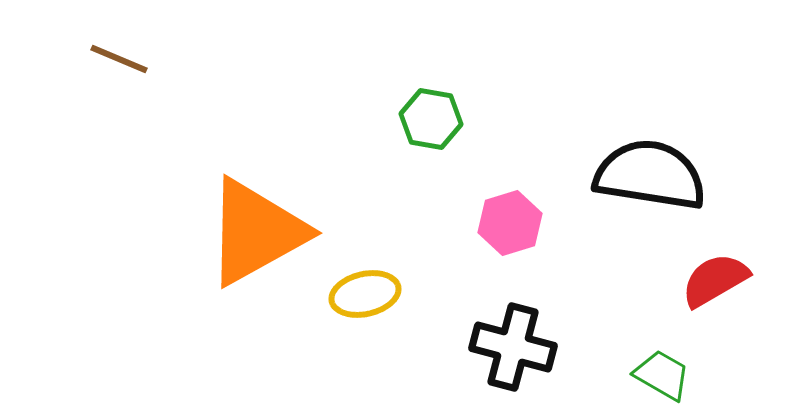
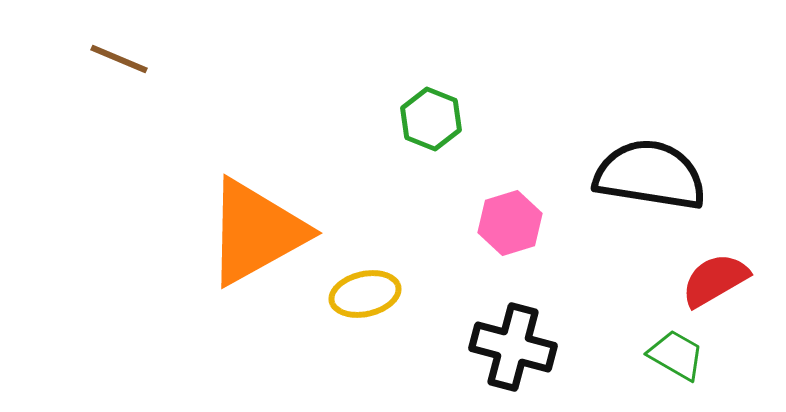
green hexagon: rotated 12 degrees clockwise
green trapezoid: moved 14 px right, 20 px up
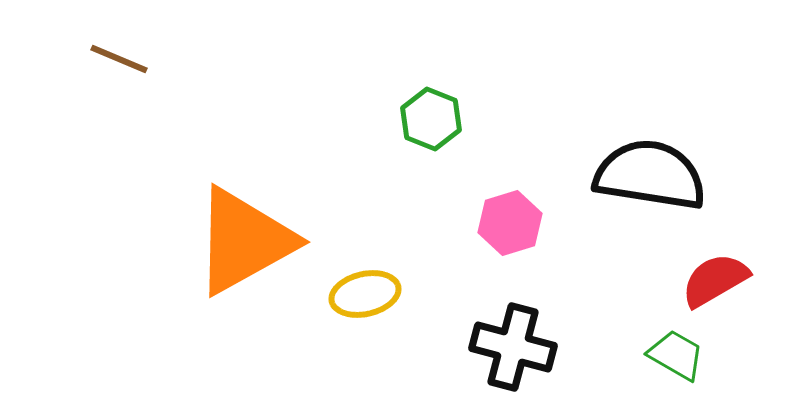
orange triangle: moved 12 px left, 9 px down
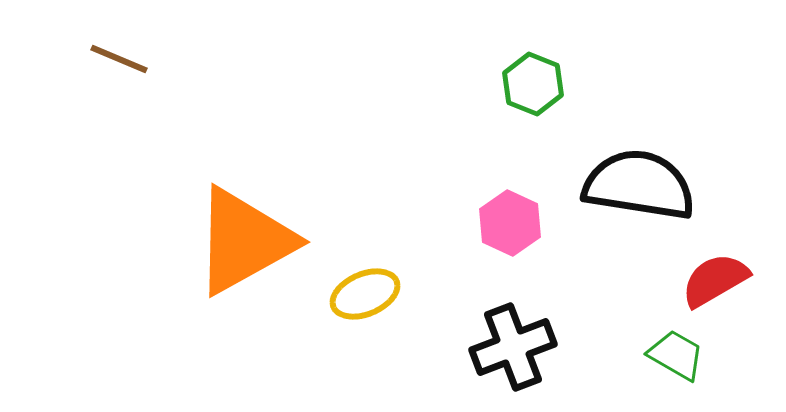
green hexagon: moved 102 px right, 35 px up
black semicircle: moved 11 px left, 10 px down
pink hexagon: rotated 18 degrees counterclockwise
yellow ellipse: rotated 10 degrees counterclockwise
black cross: rotated 36 degrees counterclockwise
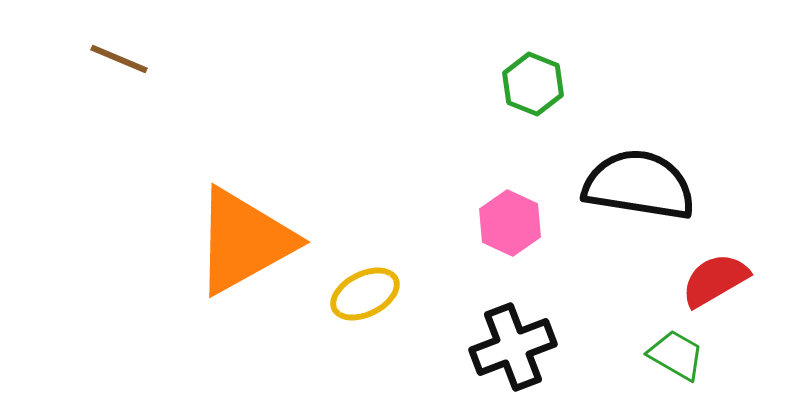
yellow ellipse: rotated 4 degrees counterclockwise
